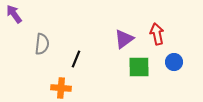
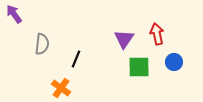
purple triangle: rotated 20 degrees counterclockwise
orange cross: rotated 30 degrees clockwise
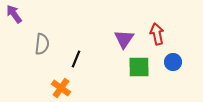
blue circle: moved 1 px left
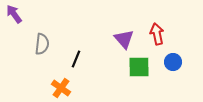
purple triangle: rotated 15 degrees counterclockwise
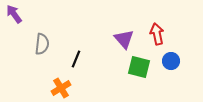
blue circle: moved 2 px left, 1 px up
green square: rotated 15 degrees clockwise
orange cross: rotated 24 degrees clockwise
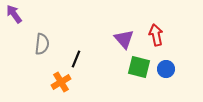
red arrow: moved 1 px left, 1 px down
blue circle: moved 5 px left, 8 px down
orange cross: moved 6 px up
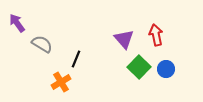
purple arrow: moved 3 px right, 9 px down
gray semicircle: rotated 65 degrees counterclockwise
green square: rotated 30 degrees clockwise
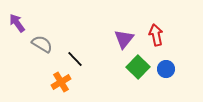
purple triangle: rotated 20 degrees clockwise
black line: moved 1 px left; rotated 66 degrees counterclockwise
green square: moved 1 px left
